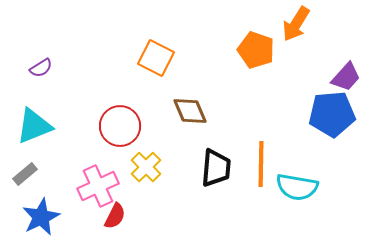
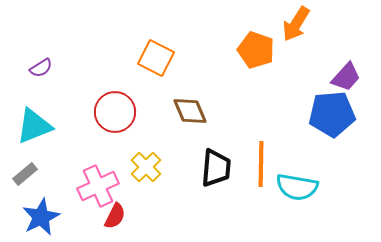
red circle: moved 5 px left, 14 px up
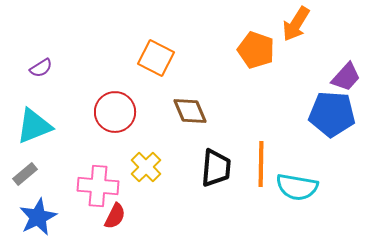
blue pentagon: rotated 9 degrees clockwise
pink cross: rotated 30 degrees clockwise
blue star: moved 3 px left
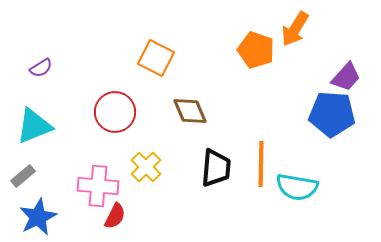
orange arrow: moved 1 px left, 5 px down
gray rectangle: moved 2 px left, 2 px down
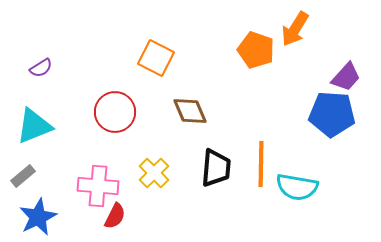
yellow cross: moved 8 px right, 6 px down
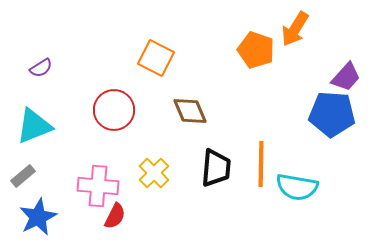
red circle: moved 1 px left, 2 px up
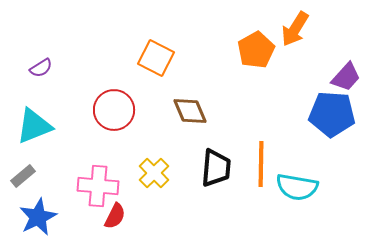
orange pentagon: rotated 24 degrees clockwise
